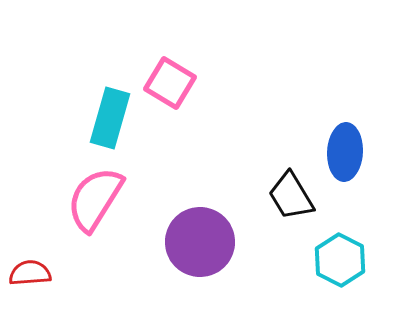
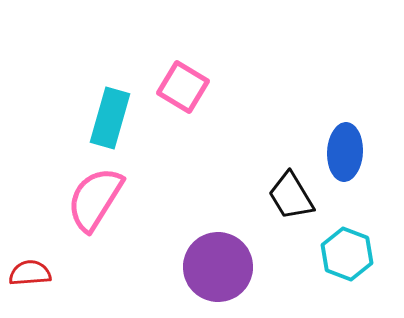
pink square: moved 13 px right, 4 px down
purple circle: moved 18 px right, 25 px down
cyan hexagon: moved 7 px right, 6 px up; rotated 6 degrees counterclockwise
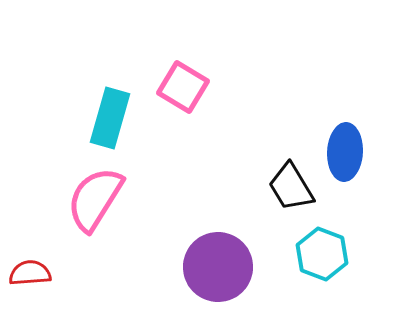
black trapezoid: moved 9 px up
cyan hexagon: moved 25 px left
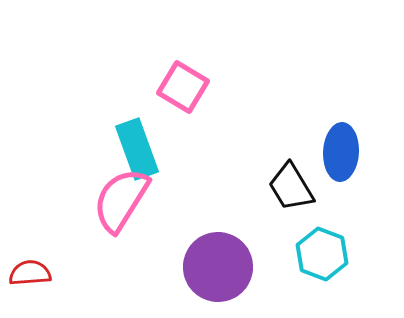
cyan rectangle: moved 27 px right, 31 px down; rotated 36 degrees counterclockwise
blue ellipse: moved 4 px left
pink semicircle: moved 26 px right, 1 px down
